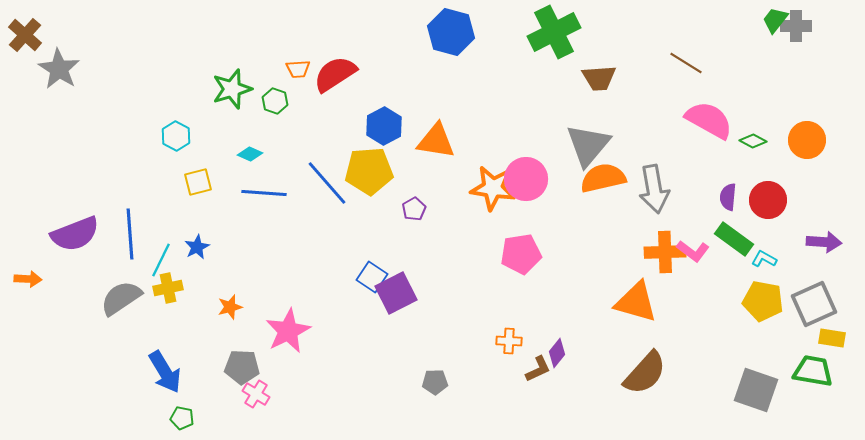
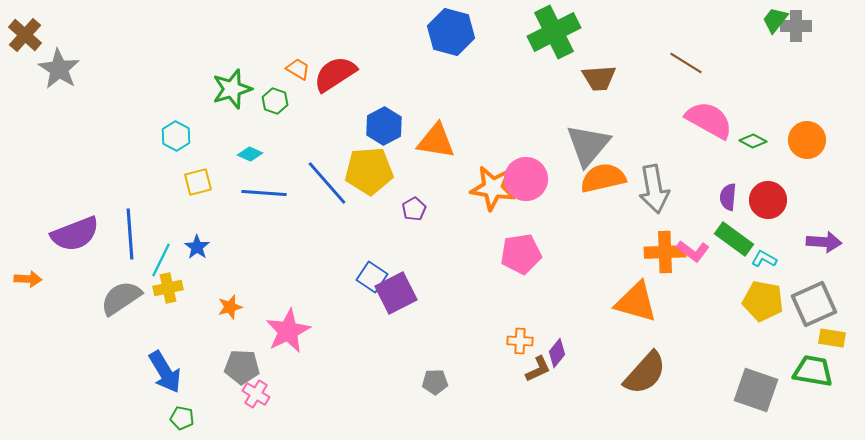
orange trapezoid at (298, 69): rotated 145 degrees counterclockwise
blue star at (197, 247): rotated 10 degrees counterclockwise
orange cross at (509, 341): moved 11 px right
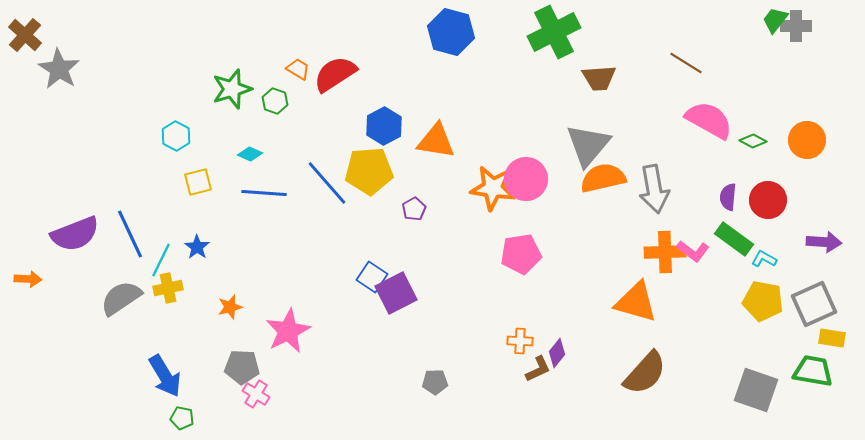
blue line at (130, 234): rotated 21 degrees counterclockwise
blue arrow at (165, 372): moved 4 px down
